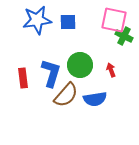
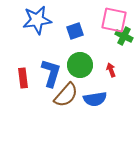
blue square: moved 7 px right, 9 px down; rotated 18 degrees counterclockwise
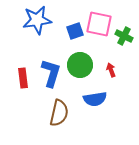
pink square: moved 15 px left, 4 px down
brown semicircle: moved 7 px left, 18 px down; rotated 28 degrees counterclockwise
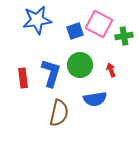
pink square: rotated 16 degrees clockwise
green cross: rotated 36 degrees counterclockwise
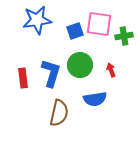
pink square: rotated 20 degrees counterclockwise
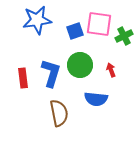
green cross: rotated 18 degrees counterclockwise
blue semicircle: moved 1 px right; rotated 15 degrees clockwise
brown semicircle: rotated 24 degrees counterclockwise
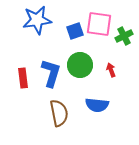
blue semicircle: moved 1 px right, 6 px down
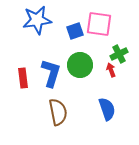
green cross: moved 5 px left, 18 px down
blue semicircle: moved 10 px right, 4 px down; rotated 115 degrees counterclockwise
brown semicircle: moved 1 px left, 1 px up
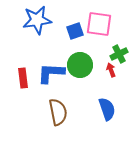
blue L-shape: rotated 104 degrees counterclockwise
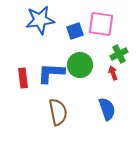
blue star: moved 3 px right
pink square: moved 2 px right
red arrow: moved 2 px right, 3 px down
